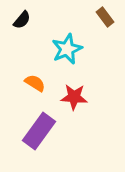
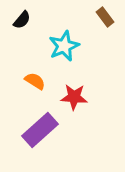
cyan star: moved 3 px left, 3 px up
orange semicircle: moved 2 px up
purple rectangle: moved 1 px right, 1 px up; rotated 12 degrees clockwise
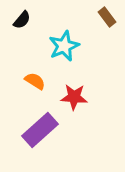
brown rectangle: moved 2 px right
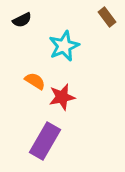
black semicircle: rotated 24 degrees clockwise
red star: moved 12 px left; rotated 16 degrees counterclockwise
purple rectangle: moved 5 px right, 11 px down; rotated 18 degrees counterclockwise
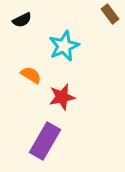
brown rectangle: moved 3 px right, 3 px up
orange semicircle: moved 4 px left, 6 px up
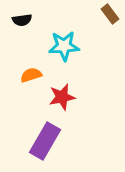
black semicircle: rotated 18 degrees clockwise
cyan star: rotated 20 degrees clockwise
orange semicircle: rotated 50 degrees counterclockwise
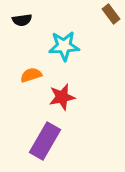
brown rectangle: moved 1 px right
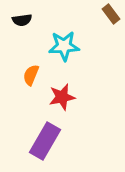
orange semicircle: rotated 50 degrees counterclockwise
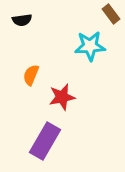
cyan star: moved 26 px right
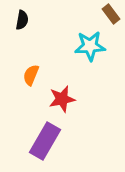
black semicircle: rotated 72 degrees counterclockwise
red star: moved 2 px down
